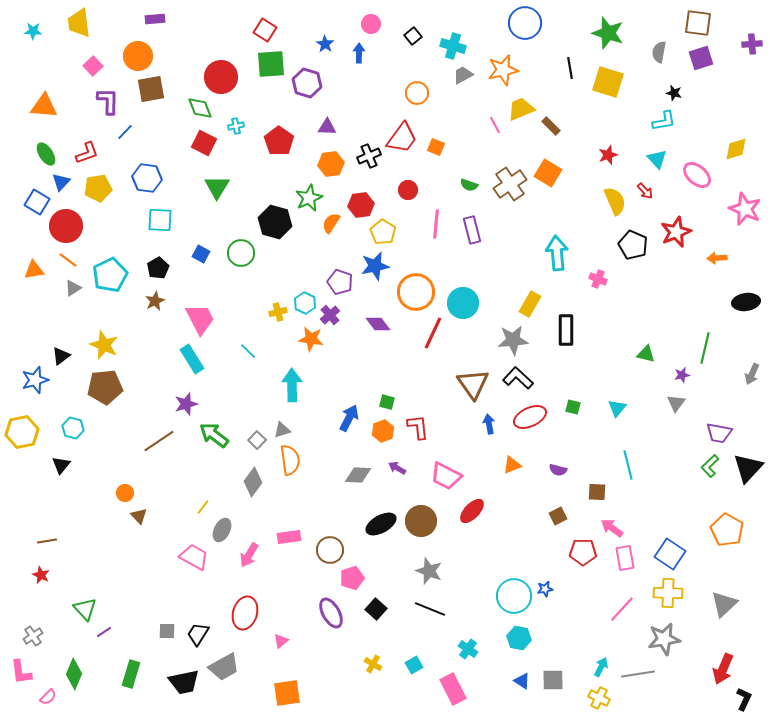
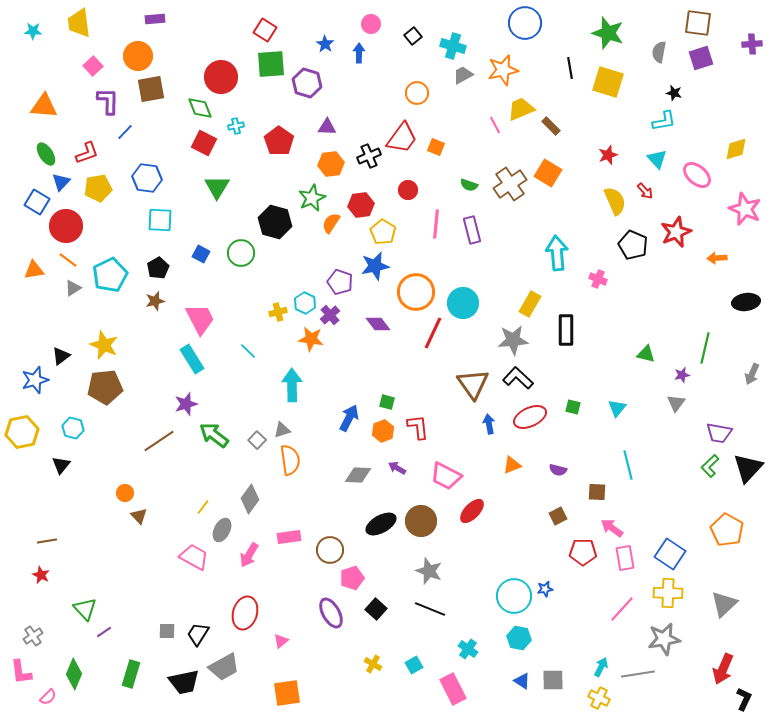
green star at (309, 198): moved 3 px right
brown star at (155, 301): rotated 12 degrees clockwise
gray diamond at (253, 482): moved 3 px left, 17 px down
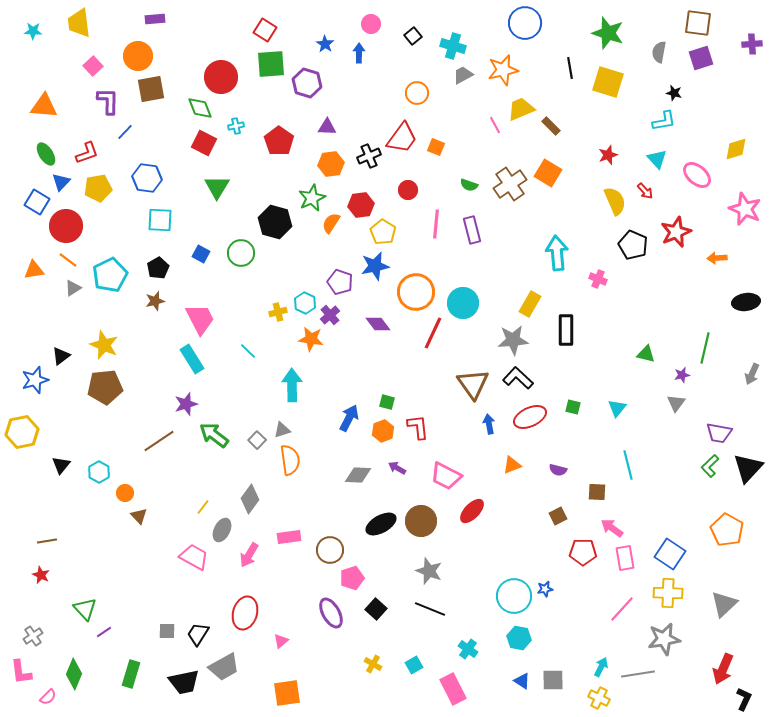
cyan hexagon at (73, 428): moved 26 px right, 44 px down; rotated 15 degrees clockwise
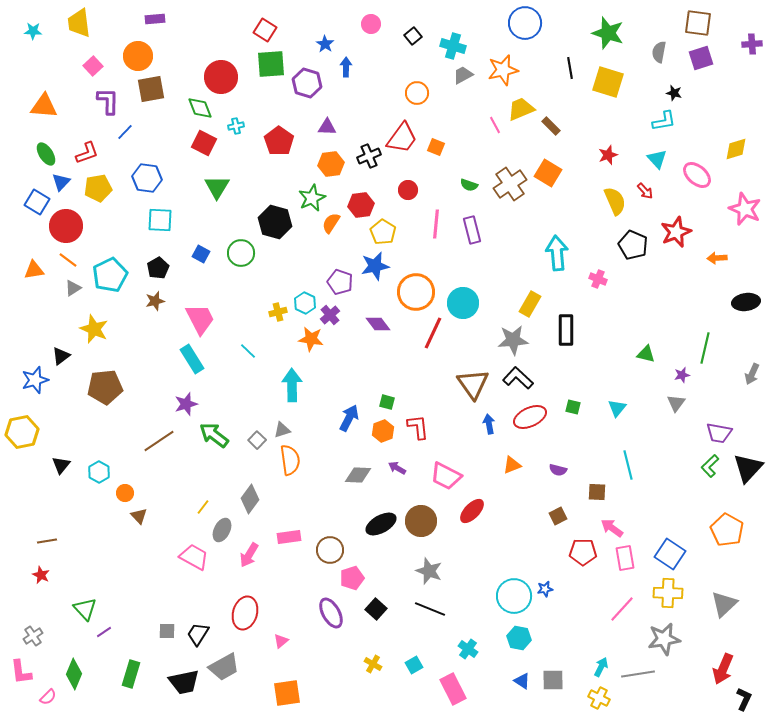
blue arrow at (359, 53): moved 13 px left, 14 px down
yellow star at (104, 345): moved 10 px left, 16 px up
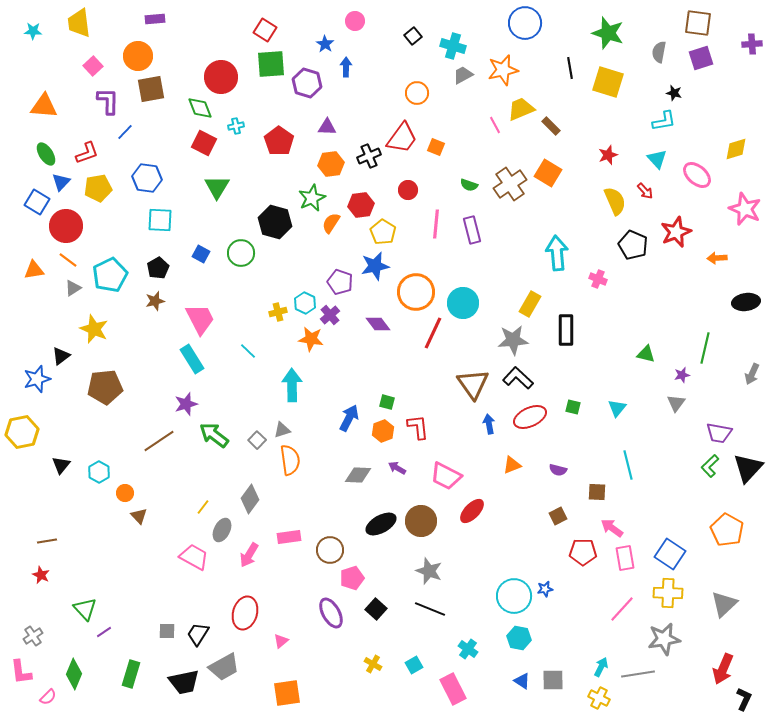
pink circle at (371, 24): moved 16 px left, 3 px up
blue star at (35, 380): moved 2 px right, 1 px up
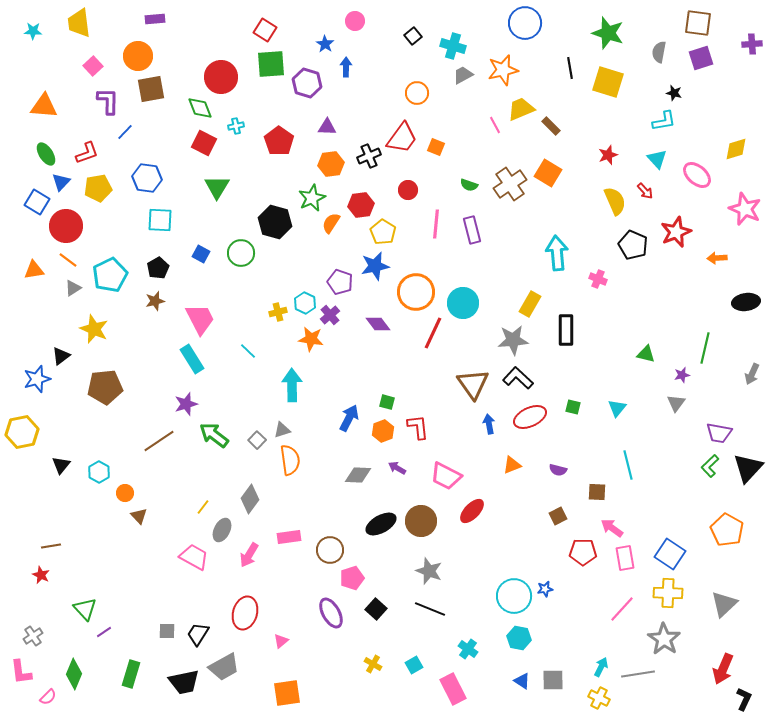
brown line at (47, 541): moved 4 px right, 5 px down
gray star at (664, 639): rotated 28 degrees counterclockwise
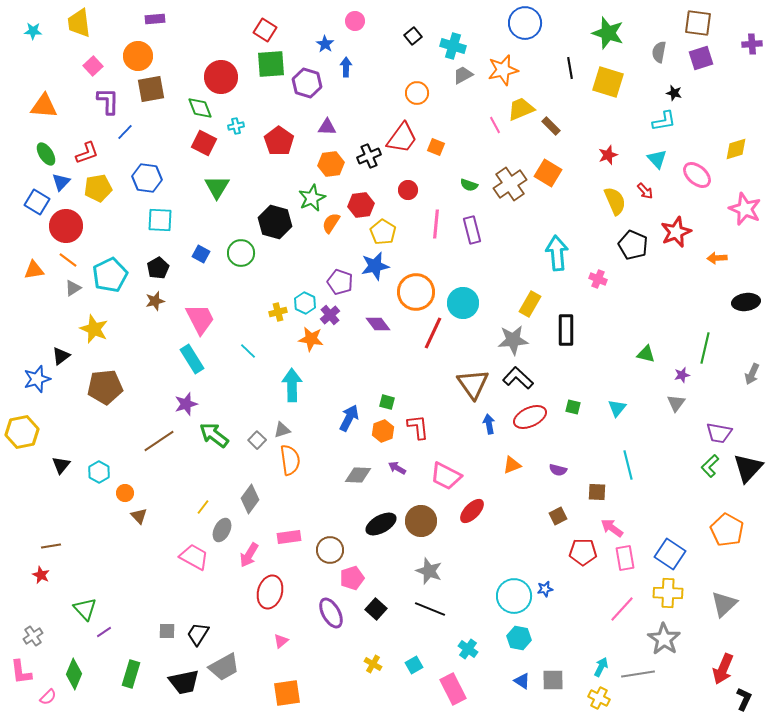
red ellipse at (245, 613): moved 25 px right, 21 px up
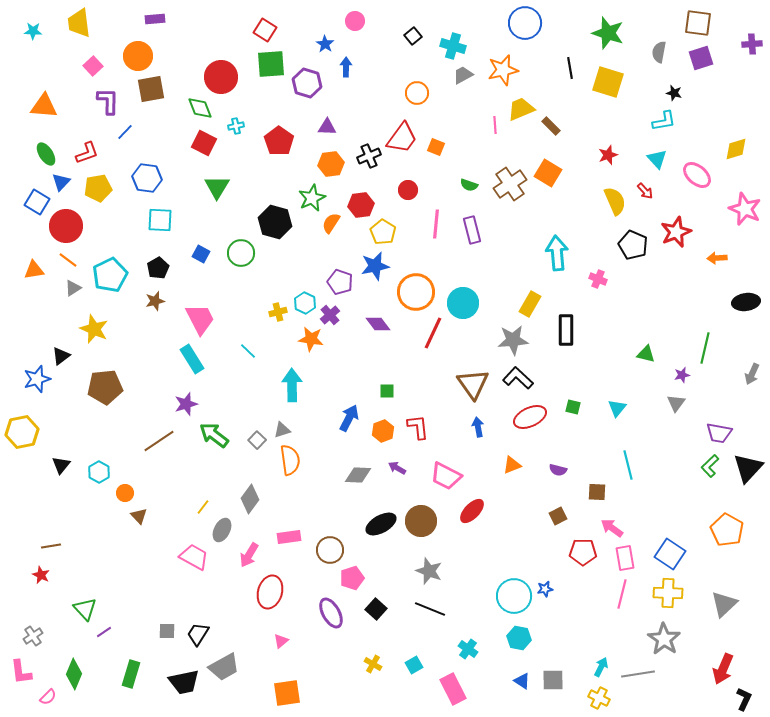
pink line at (495, 125): rotated 24 degrees clockwise
green square at (387, 402): moved 11 px up; rotated 14 degrees counterclockwise
blue arrow at (489, 424): moved 11 px left, 3 px down
pink line at (622, 609): moved 15 px up; rotated 28 degrees counterclockwise
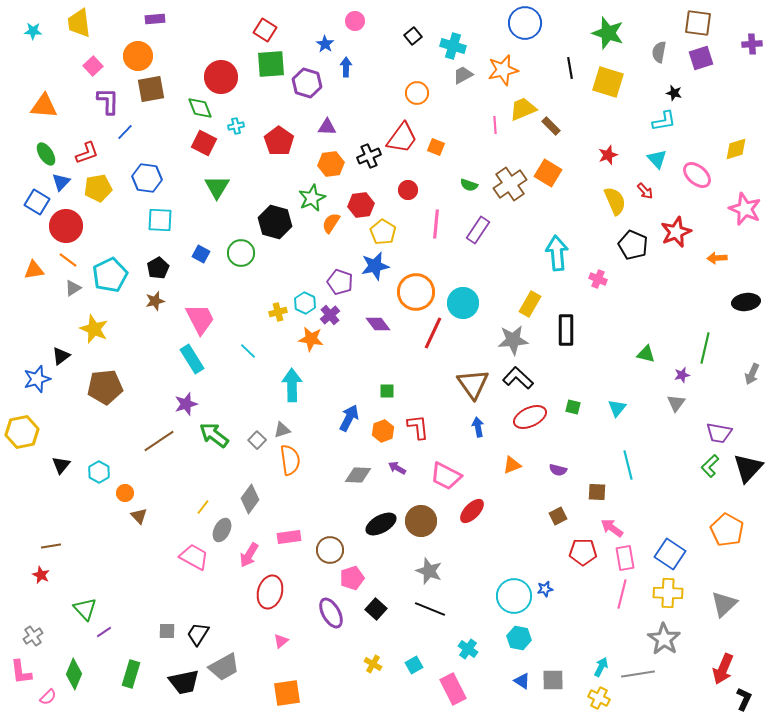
yellow trapezoid at (521, 109): moved 2 px right
purple rectangle at (472, 230): moved 6 px right; rotated 48 degrees clockwise
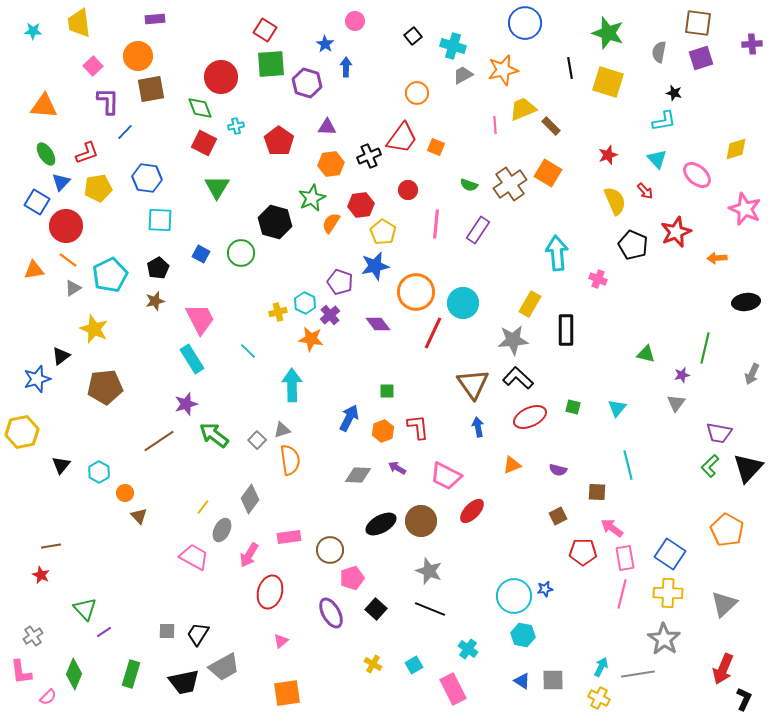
cyan hexagon at (519, 638): moved 4 px right, 3 px up
